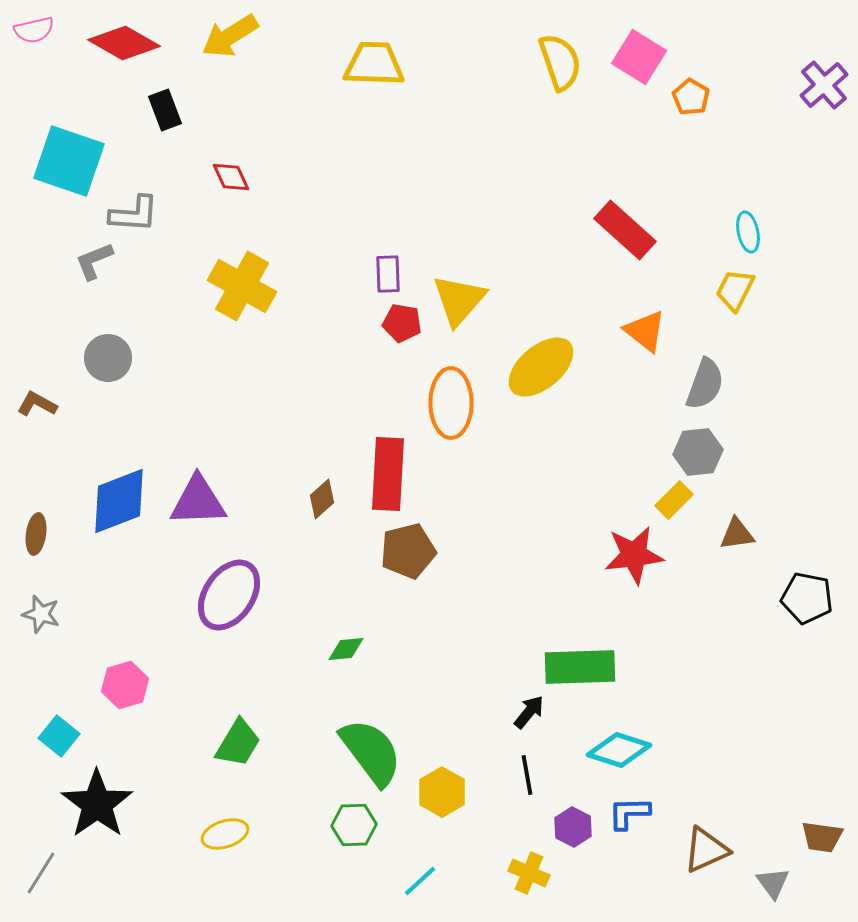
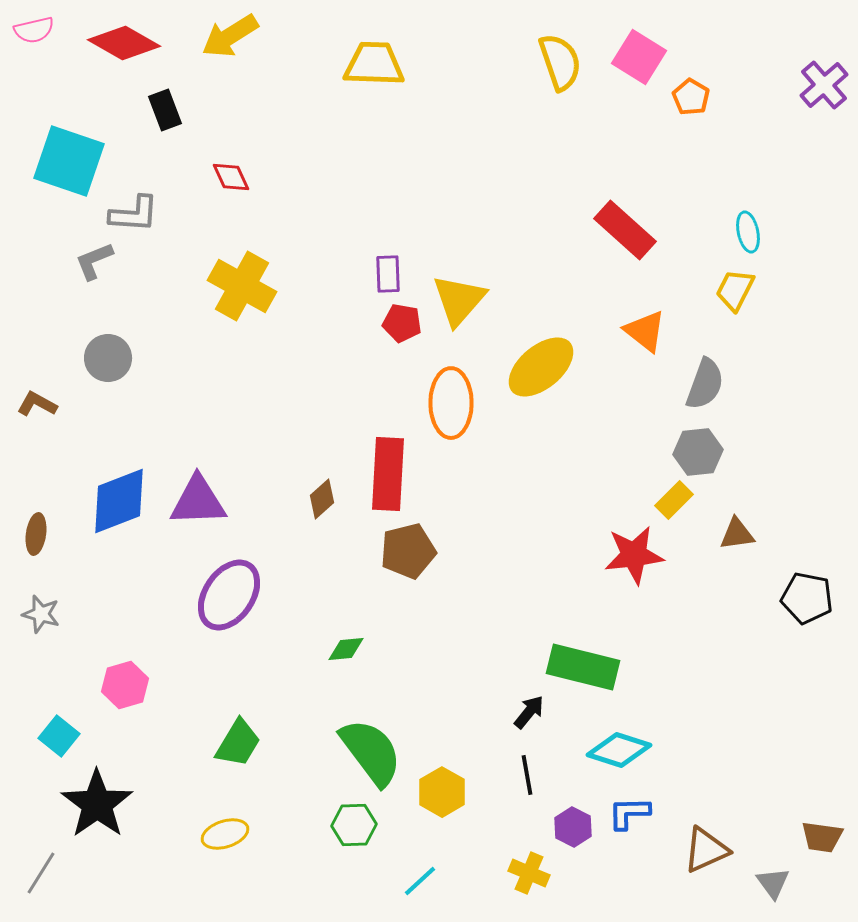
green rectangle at (580, 667): moved 3 px right; rotated 16 degrees clockwise
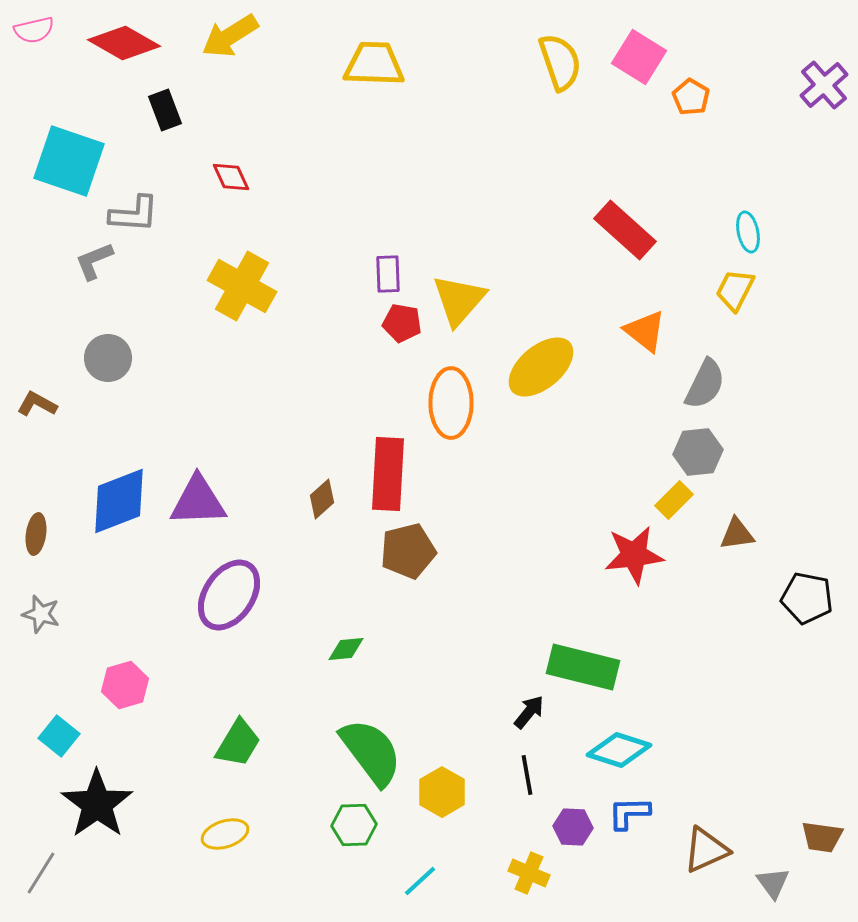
gray semicircle at (705, 384): rotated 6 degrees clockwise
purple hexagon at (573, 827): rotated 24 degrees counterclockwise
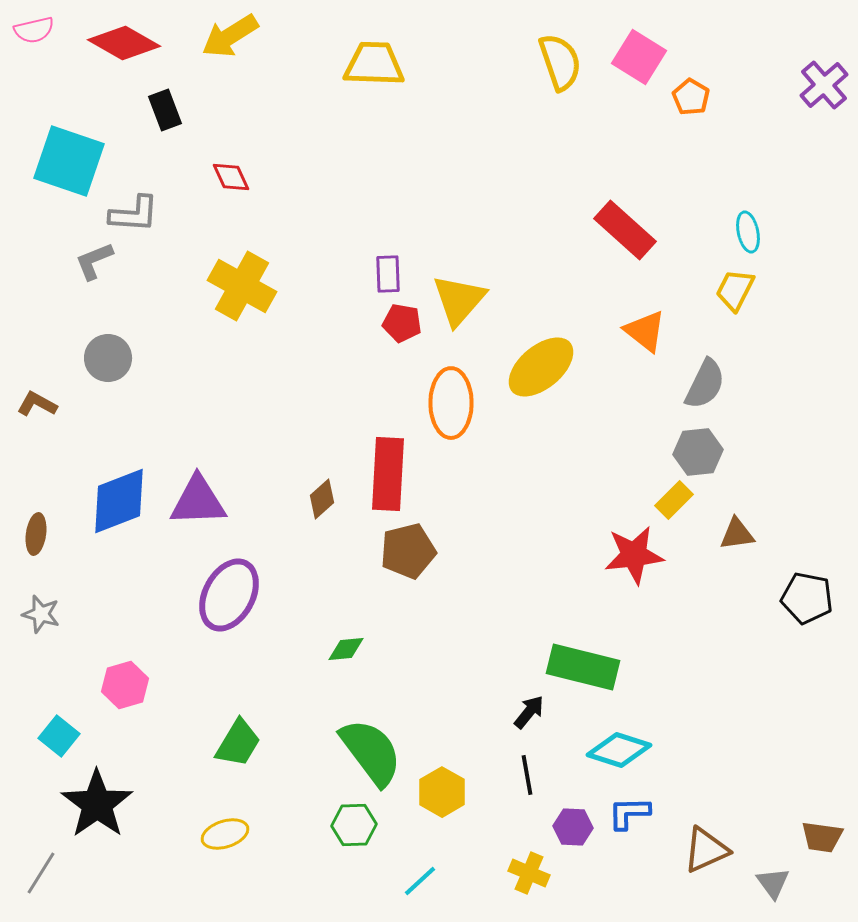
purple ellipse at (229, 595): rotated 6 degrees counterclockwise
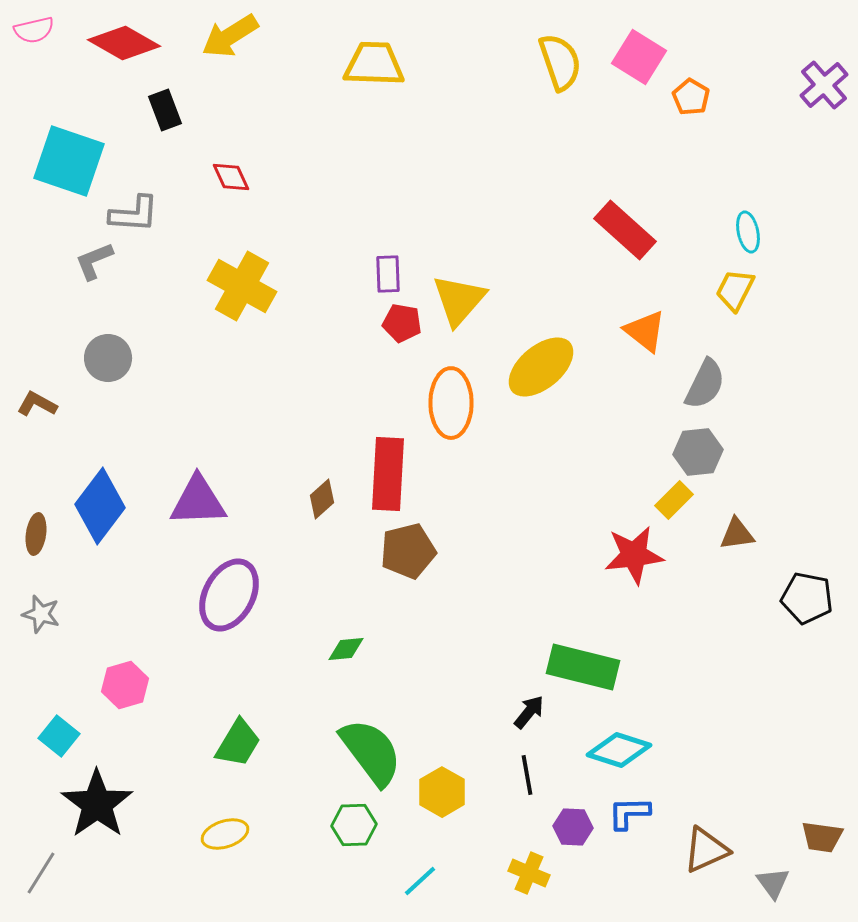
blue diamond at (119, 501): moved 19 px left, 5 px down; rotated 32 degrees counterclockwise
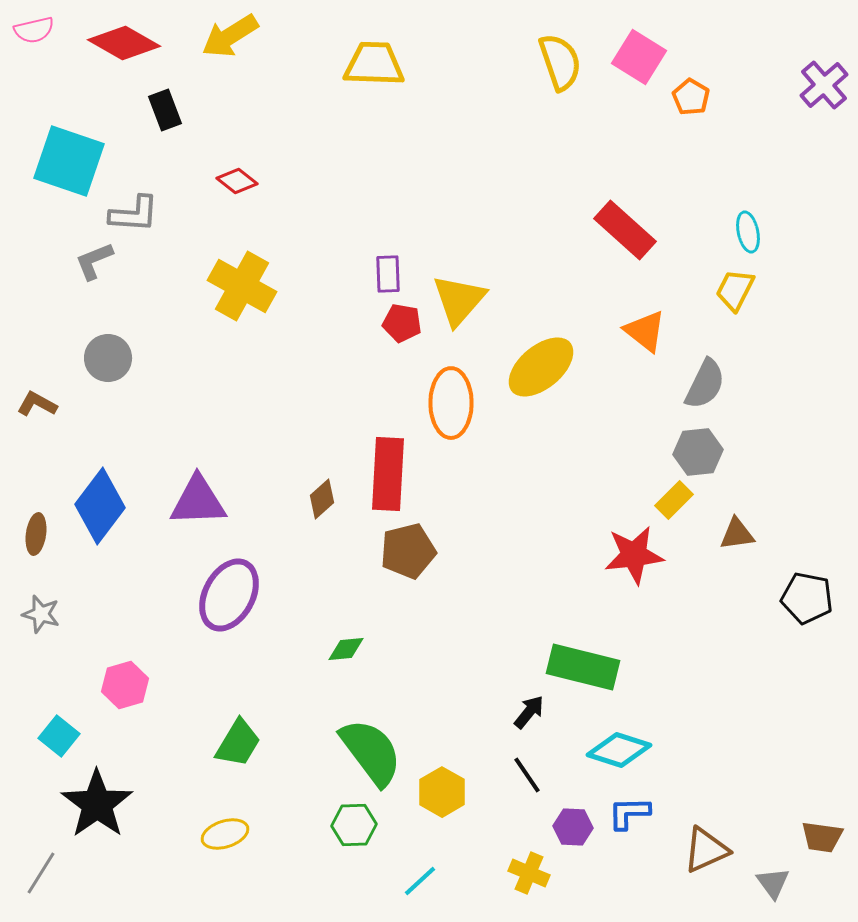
red diamond at (231, 177): moved 6 px right, 4 px down; rotated 27 degrees counterclockwise
black line at (527, 775): rotated 24 degrees counterclockwise
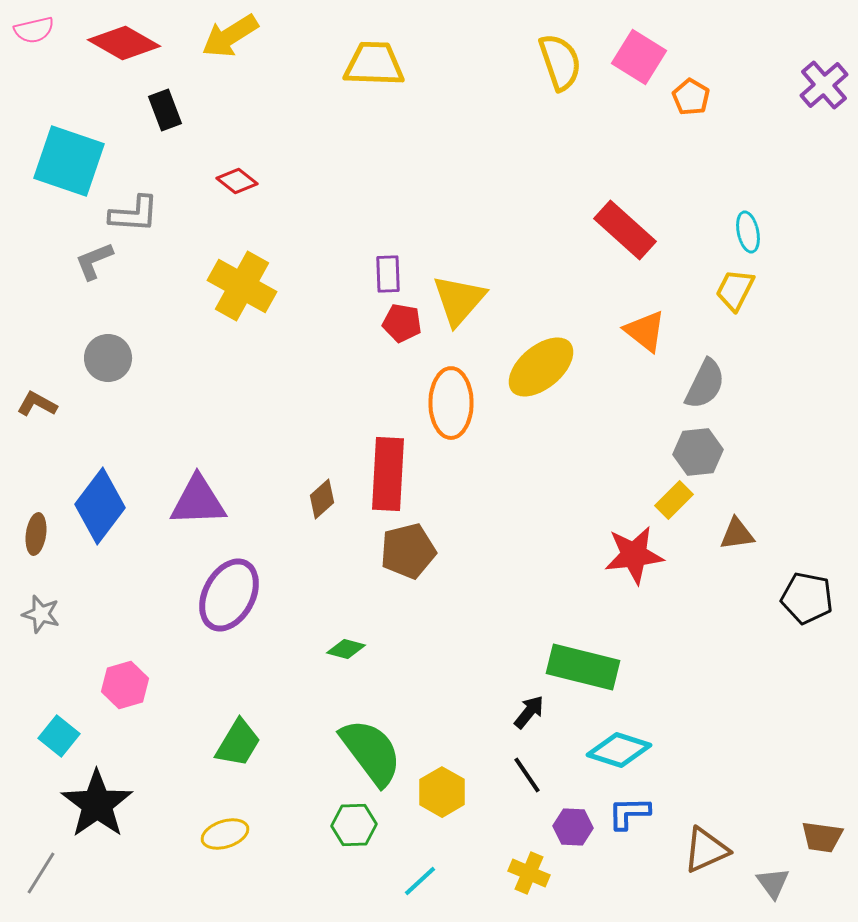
green diamond at (346, 649): rotated 21 degrees clockwise
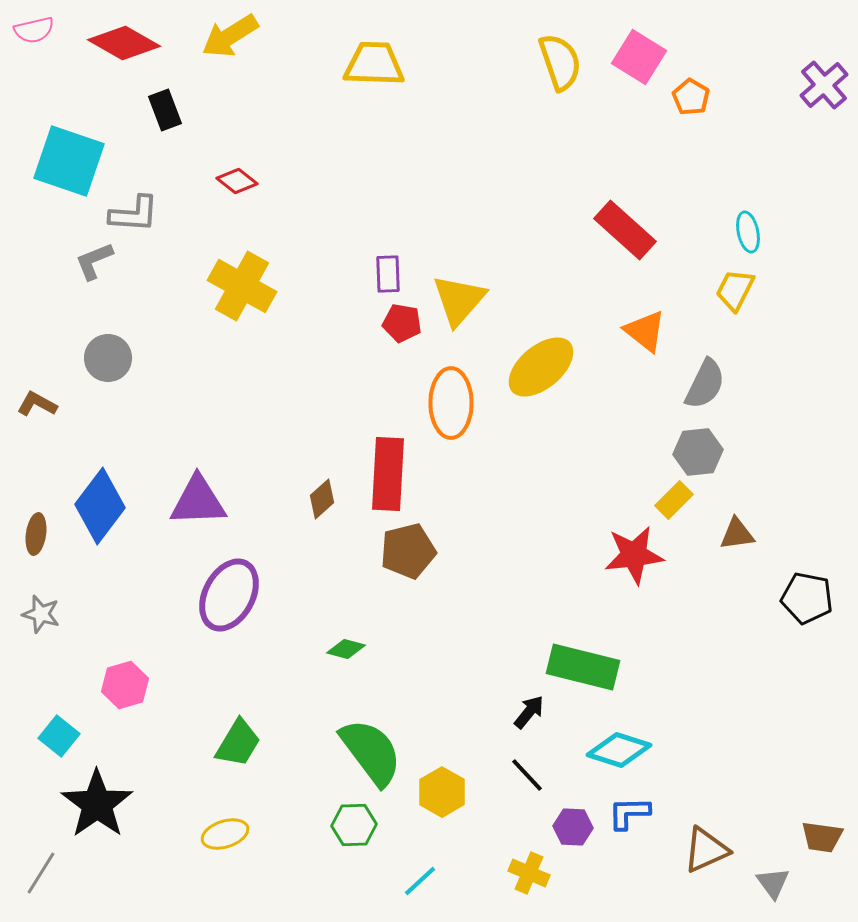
black line at (527, 775): rotated 9 degrees counterclockwise
